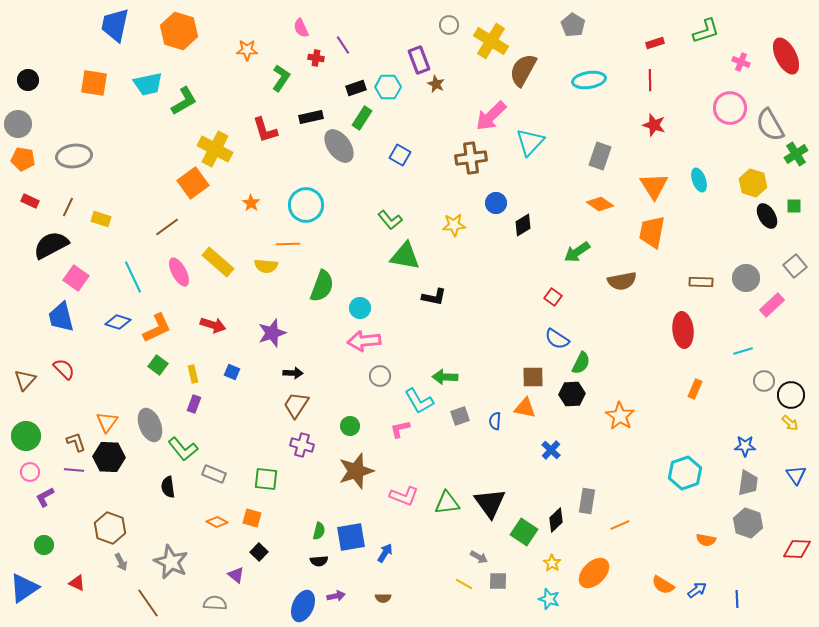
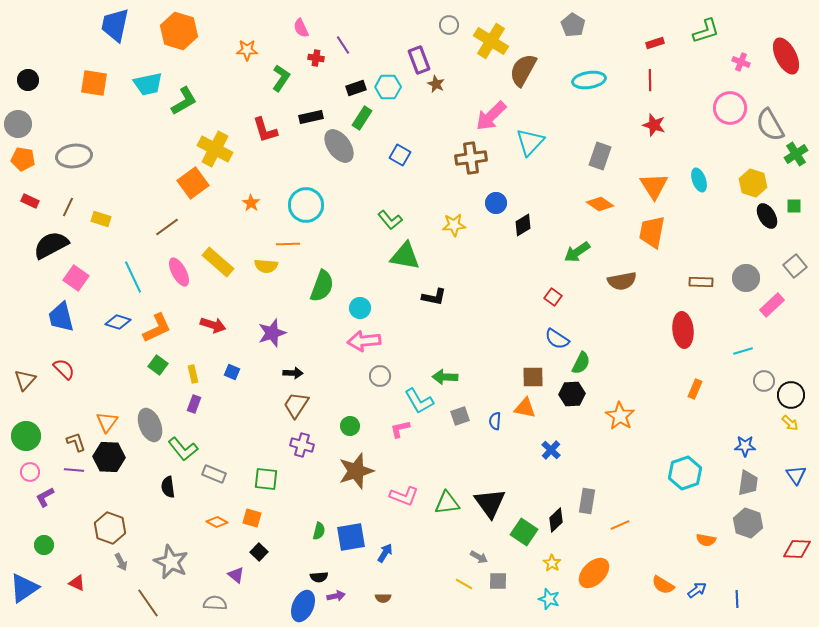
black semicircle at (319, 561): moved 16 px down
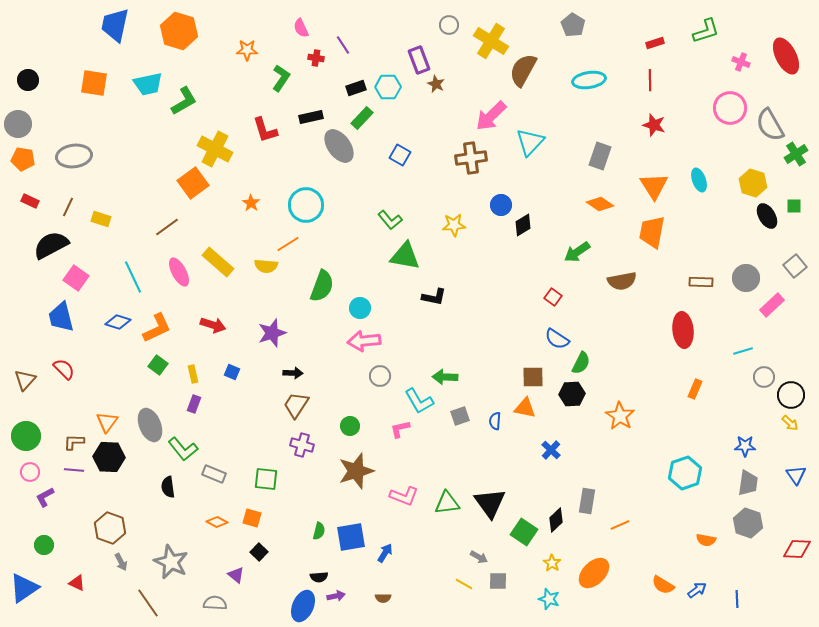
green rectangle at (362, 118): rotated 10 degrees clockwise
blue circle at (496, 203): moved 5 px right, 2 px down
orange line at (288, 244): rotated 30 degrees counterclockwise
gray circle at (764, 381): moved 4 px up
brown L-shape at (76, 442): moved 2 px left; rotated 70 degrees counterclockwise
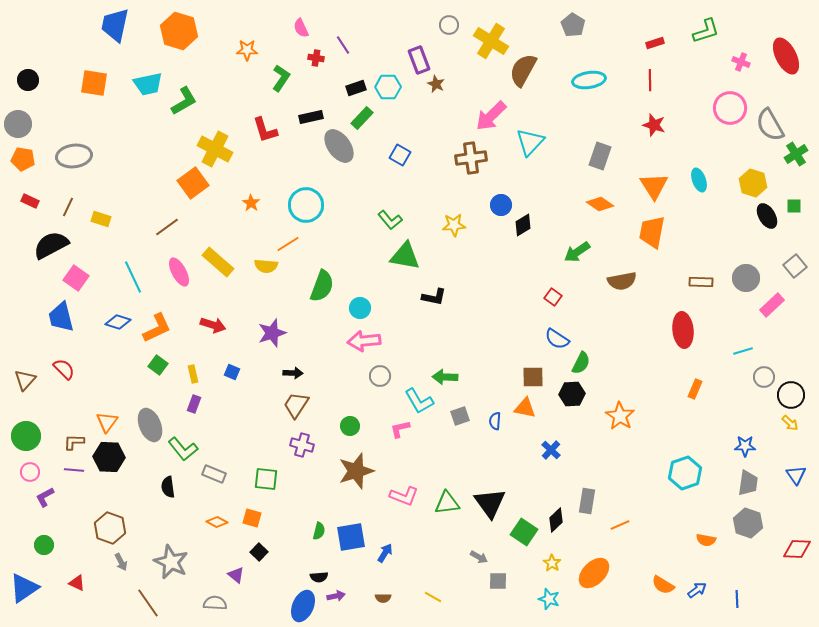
yellow line at (464, 584): moved 31 px left, 13 px down
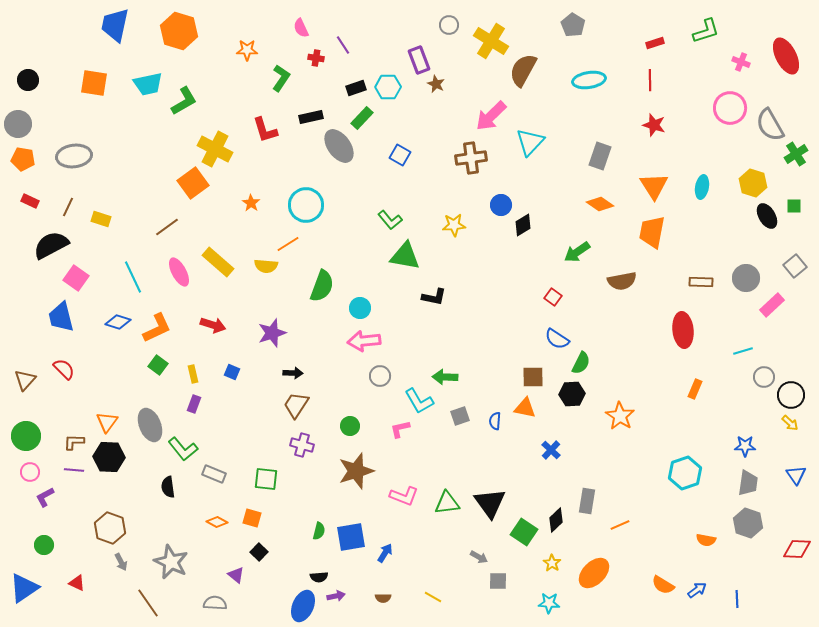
cyan ellipse at (699, 180): moved 3 px right, 7 px down; rotated 30 degrees clockwise
cyan star at (549, 599): moved 4 px down; rotated 15 degrees counterclockwise
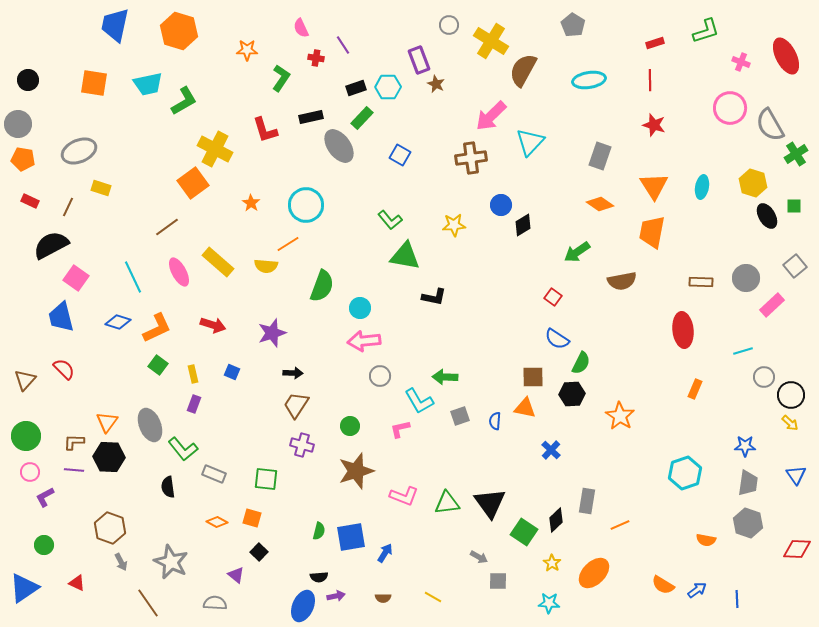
gray ellipse at (74, 156): moved 5 px right, 5 px up; rotated 16 degrees counterclockwise
yellow rectangle at (101, 219): moved 31 px up
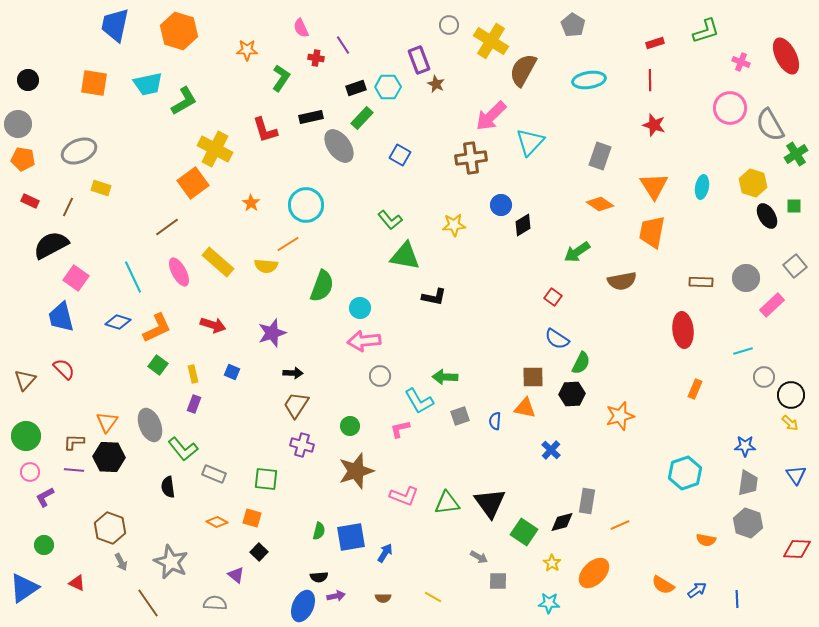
orange star at (620, 416): rotated 24 degrees clockwise
black diamond at (556, 520): moved 6 px right, 2 px down; rotated 30 degrees clockwise
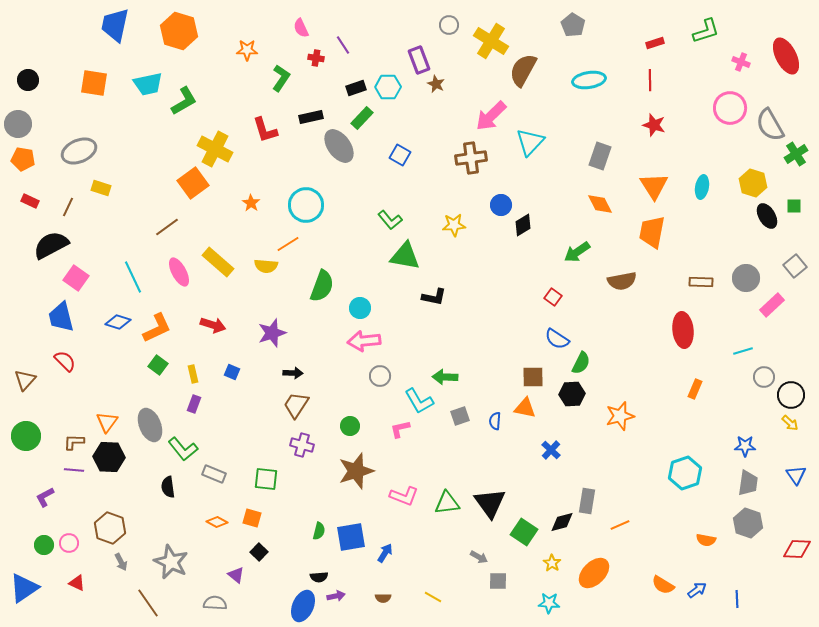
orange diamond at (600, 204): rotated 28 degrees clockwise
red semicircle at (64, 369): moved 1 px right, 8 px up
pink circle at (30, 472): moved 39 px right, 71 px down
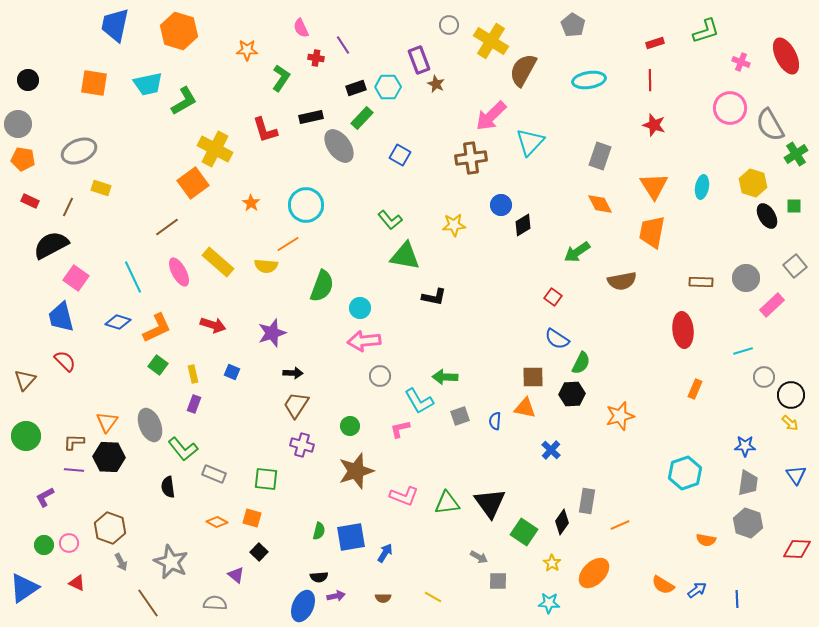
black diamond at (562, 522): rotated 40 degrees counterclockwise
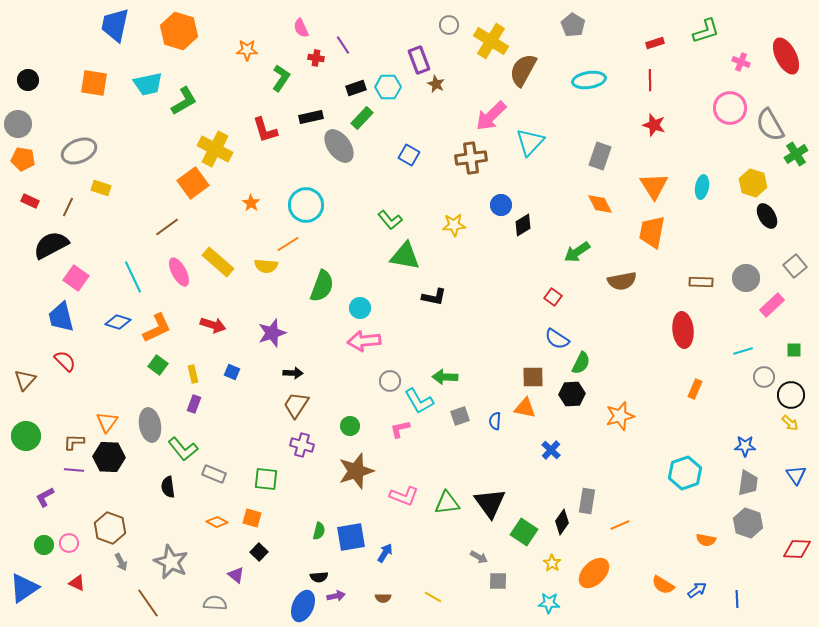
blue square at (400, 155): moved 9 px right
green square at (794, 206): moved 144 px down
gray circle at (380, 376): moved 10 px right, 5 px down
gray ellipse at (150, 425): rotated 12 degrees clockwise
